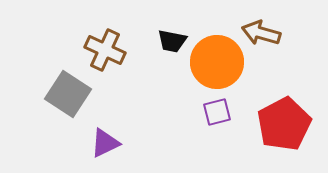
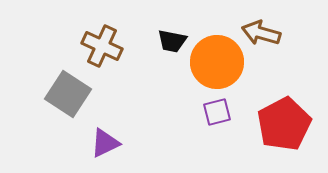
brown cross: moved 3 px left, 4 px up
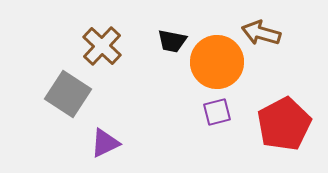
brown cross: rotated 18 degrees clockwise
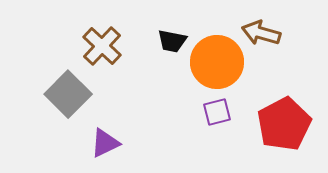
gray square: rotated 12 degrees clockwise
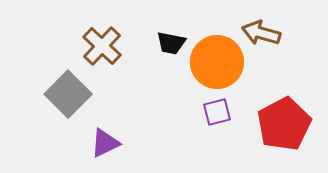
black trapezoid: moved 1 px left, 2 px down
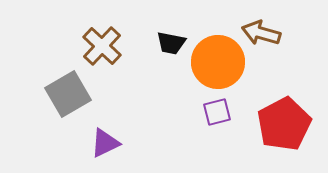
orange circle: moved 1 px right
gray square: rotated 15 degrees clockwise
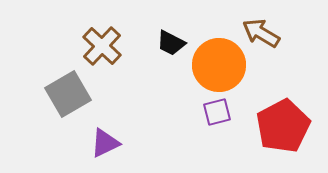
brown arrow: rotated 15 degrees clockwise
black trapezoid: rotated 16 degrees clockwise
orange circle: moved 1 px right, 3 px down
red pentagon: moved 1 px left, 2 px down
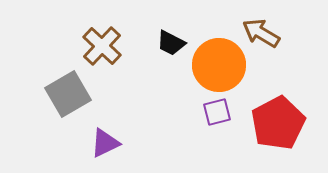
red pentagon: moved 5 px left, 3 px up
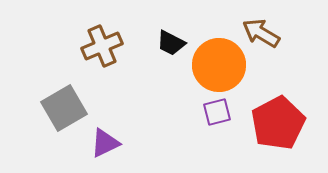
brown cross: rotated 24 degrees clockwise
gray square: moved 4 px left, 14 px down
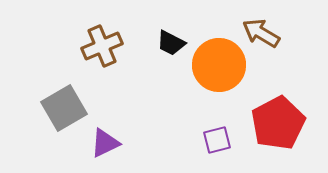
purple square: moved 28 px down
